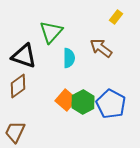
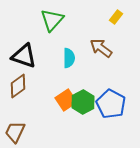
green triangle: moved 1 px right, 12 px up
orange square: rotated 15 degrees clockwise
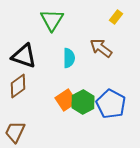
green triangle: rotated 10 degrees counterclockwise
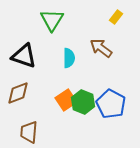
brown diamond: moved 7 px down; rotated 15 degrees clockwise
green hexagon: rotated 10 degrees counterclockwise
brown trapezoid: moved 14 px right; rotated 20 degrees counterclockwise
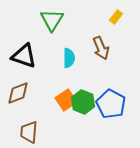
brown arrow: rotated 150 degrees counterclockwise
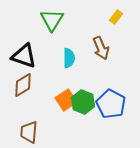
brown diamond: moved 5 px right, 8 px up; rotated 10 degrees counterclockwise
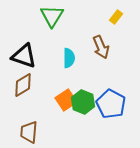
green triangle: moved 4 px up
brown arrow: moved 1 px up
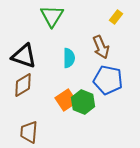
blue pentagon: moved 3 px left, 24 px up; rotated 16 degrees counterclockwise
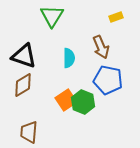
yellow rectangle: rotated 32 degrees clockwise
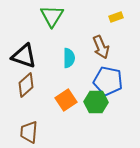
blue pentagon: moved 1 px down
brown diamond: moved 3 px right; rotated 10 degrees counterclockwise
green hexagon: moved 13 px right; rotated 20 degrees counterclockwise
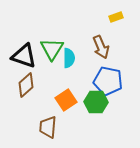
green triangle: moved 33 px down
brown trapezoid: moved 19 px right, 5 px up
